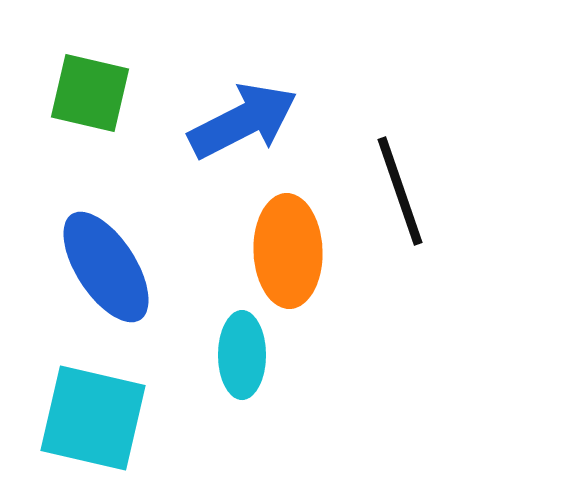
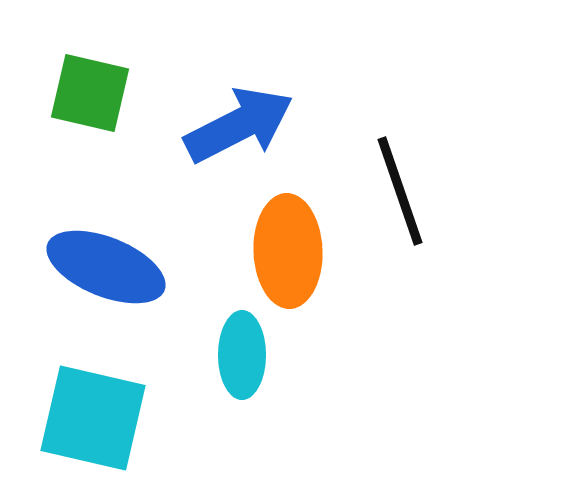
blue arrow: moved 4 px left, 4 px down
blue ellipse: rotated 35 degrees counterclockwise
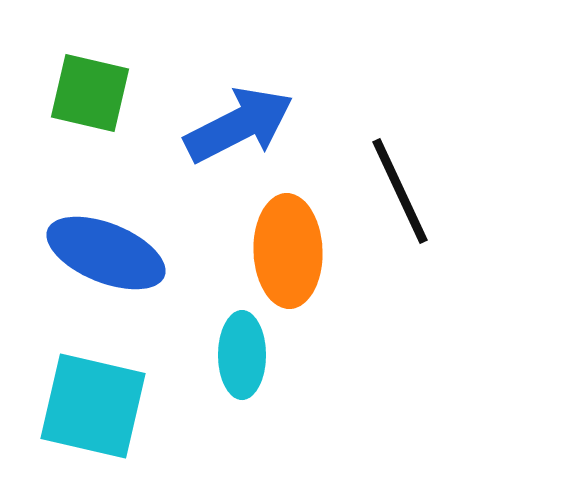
black line: rotated 6 degrees counterclockwise
blue ellipse: moved 14 px up
cyan square: moved 12 px up
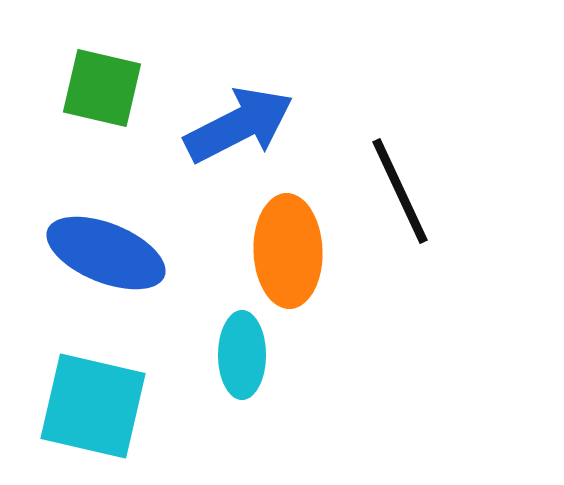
green square: moved 12 px right, 5 px up
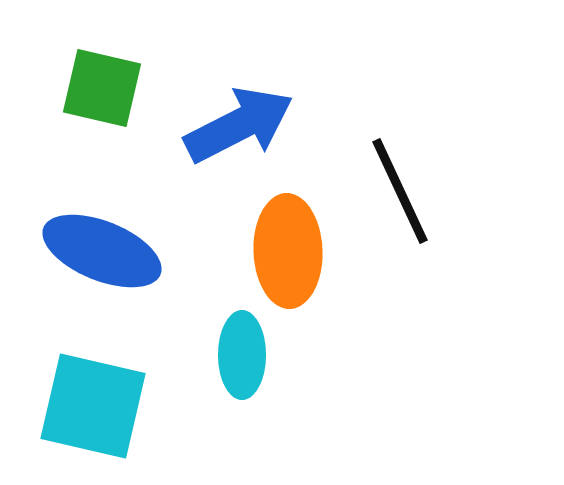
blue ellipse: moved 4 px left, 2 px up
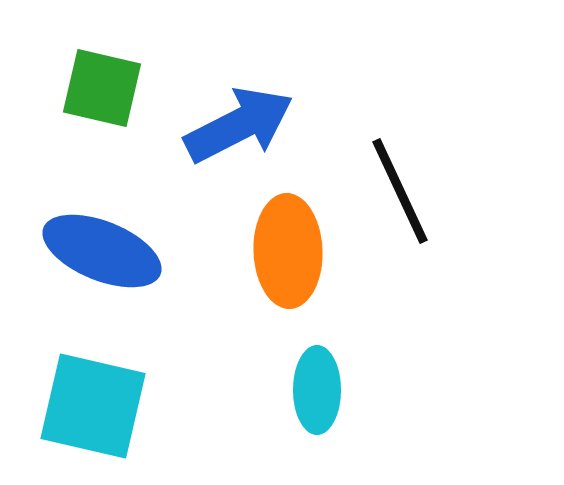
cyan ellipse: moved 75 px right, 35 px down
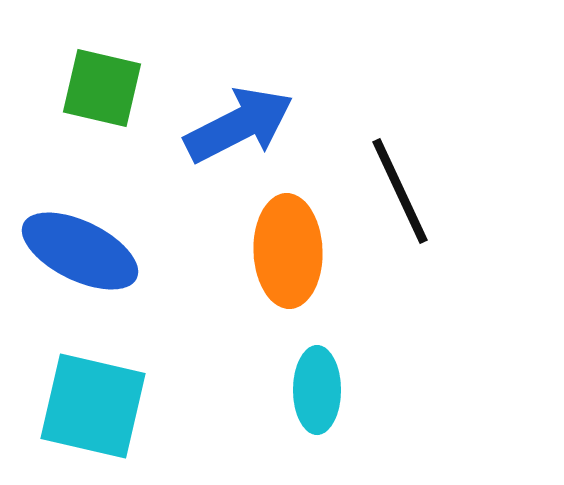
blue ellipse: moved 22 px left; rotated 4 degrees clockwise
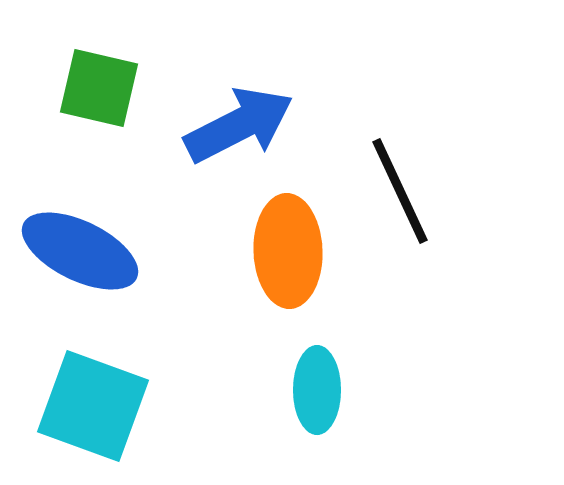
green square: moved 3 px left
cyan square: rotated 7 degrees clockwise
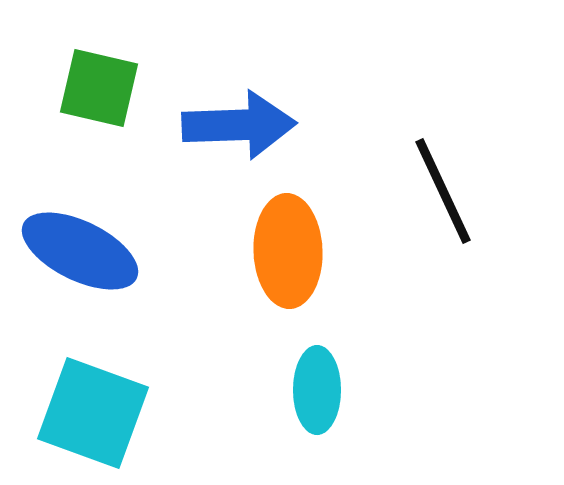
blue arrow: rotated 25 degrees clockwise
black line: moved 43 px right
cyan square: moved 7 px down
